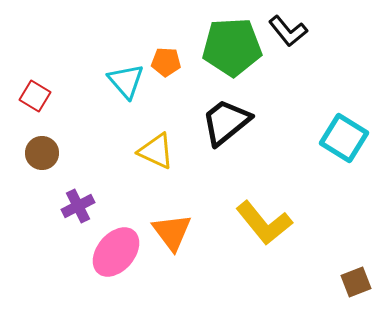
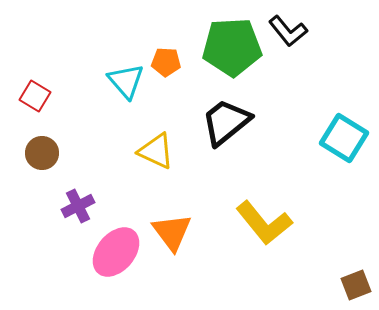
brown square: moved 3 px down
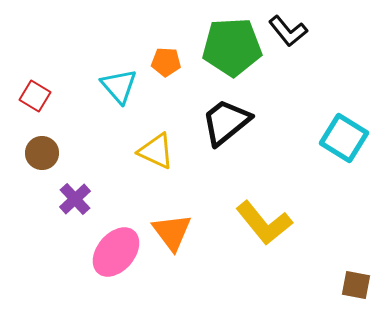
cyan triangle: moved 7 px left, 5 px down
purple cross: moved 3 px left, 7 px up; rotated 16 degrees counterclockwise
brown square: rotated 32 degrees clockwise
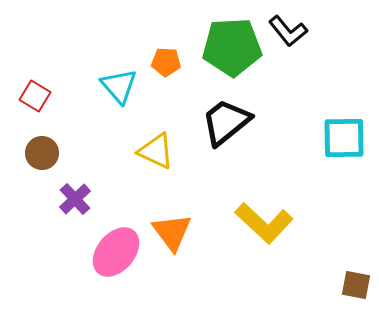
cyan square: rotated 33 degrees counterclockwise
yellow L-shape: rotated 8 degrees counterclockwise
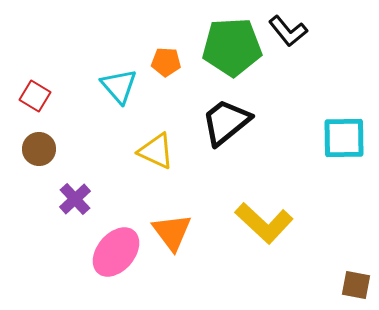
brown circle: moved 3 px left, 4 px up
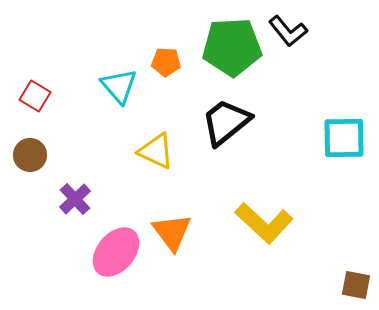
brown circle: moved 9 px left, 6 px down
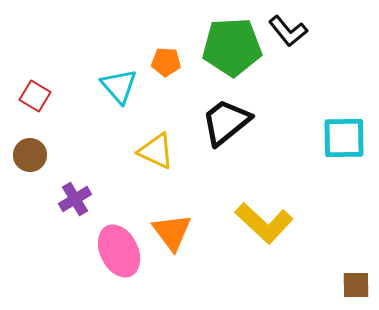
purple cross: rotated 12 degrees clockwise
pink ellipse: moved 3 px right, 1 px up; rotated 66 degrees counterclockwise
brown square: rotated 12 degrees counterclockwise
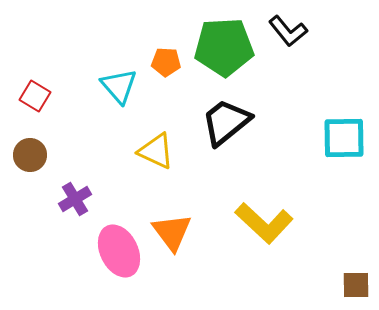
green pentagon: moved 8 px left
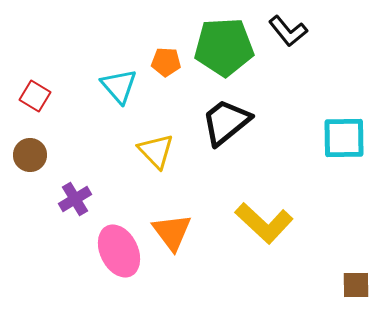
yellow triangle: rotated 21 degrees clockwise
